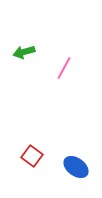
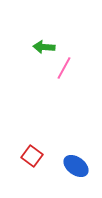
green arrow: moved 20 px right, 5 px up; rotated 20 degrees clockwise
blue ellipse: moved 1 px up
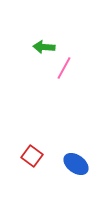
blue ellipse: moved 2 px up
